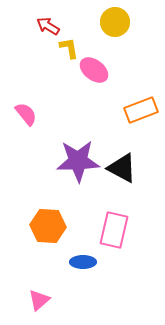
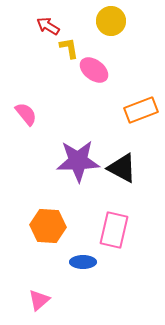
yellow circle: moved 4 px left, 1 px up
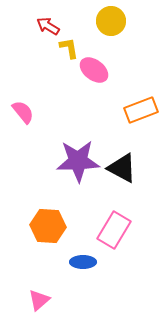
pink semicircle: moved 3 px left, 2 px up
pink rectangle: rotated 18 degrees clockwise
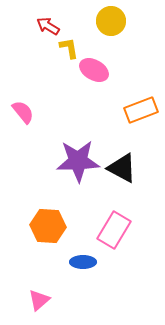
pink ellipse: rotated 8 degrees counterclockwise
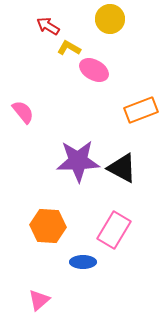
yellow circle: moved 1 px left, 2 px up
yellow L-shape: rotated 50 degrees counterclockwise
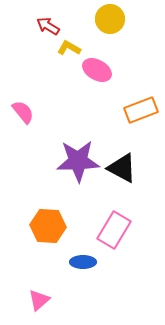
pink ellipse: moved 3 px right
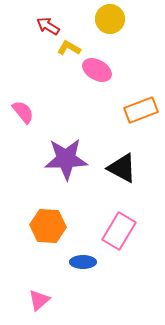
purple star: moved 12 px left, 2 px up
pink rectangle: moved 5 px right, 1 px down
